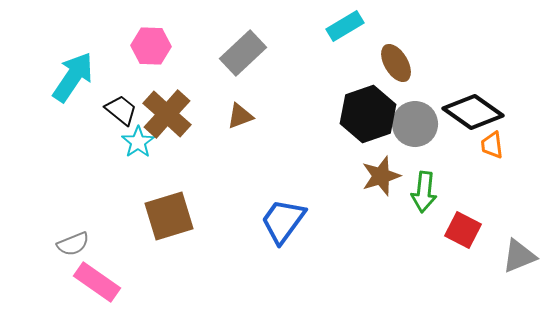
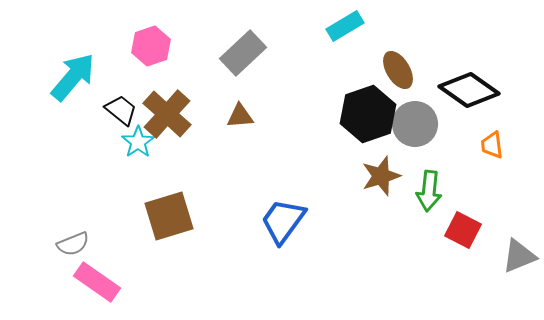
pink hexagon: rotated 21 degrees counterclockwise
brown ellipse: moved 2 px right, 7 px down
cyan arrow: rotated 6 degrees clockwise
black diamond: moved 4 px left, 22 px up
brown triangle: rotated 16 degrees clockwise
green arrow: moved 5 px right, 1 px up
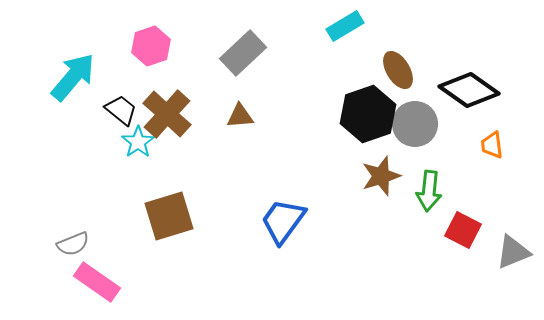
gray triangle: moved 6 px left, 4 px up
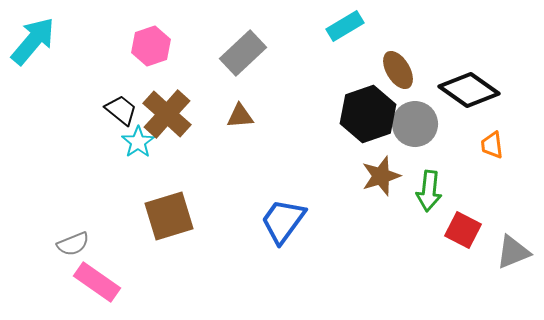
cyan arrow: moved 40 px left, 36 px up
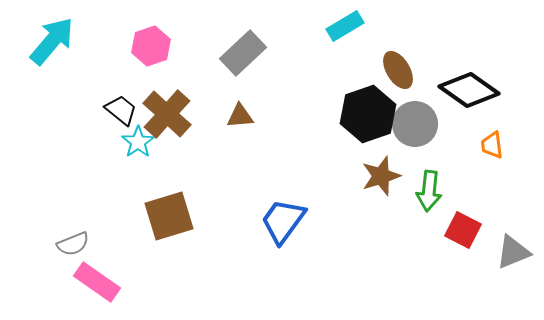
cyan arrow: moved 19 px right
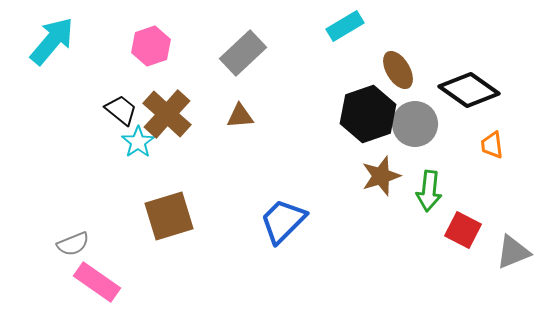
blue trapezoid: rotated 9 degrees clockwise
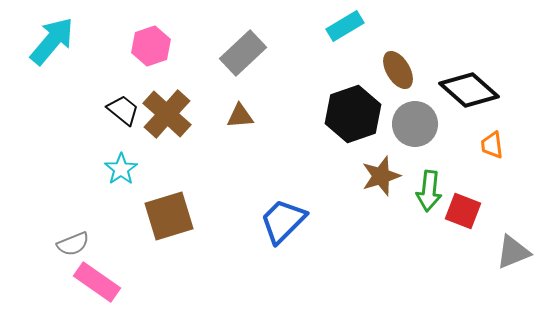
black diamond: rotated 6 degrees clockwise
black trapezoid: moved 2 px right
black hexagon: moved 15 px left
cyan star: moved 17 px left, 27 px down
red square: moved 19 px up; rotated 6 degrees counterclockwise
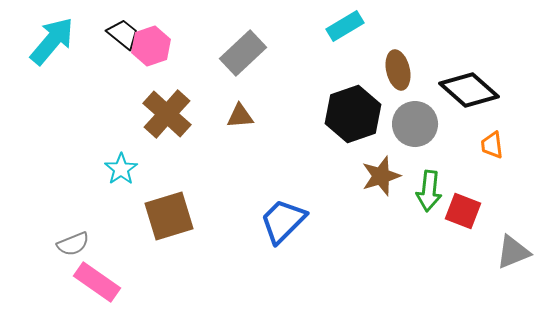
brown ellipse: rotated 18 degrees clockwise
black trapezoid: moved 76 px up
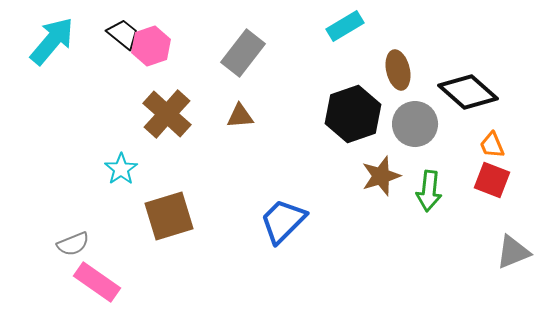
gray rectangle: rotated 9 degrees counterclockwise
black diamond: moved 1 px left, 2 px down
orange trapezoid: rotated 16 degrees counterclockwise
red square: moved 29 px right, 31 px up
